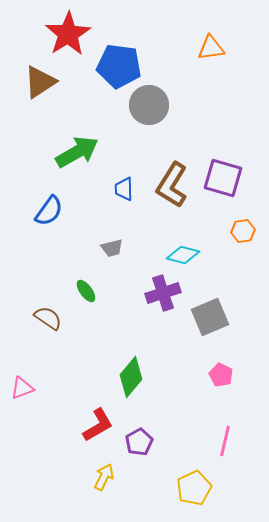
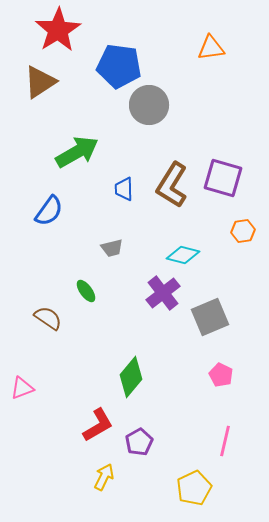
red star: moved 10 px left, 4 px up
purple cross: rotated 20 degrees counterclockwise
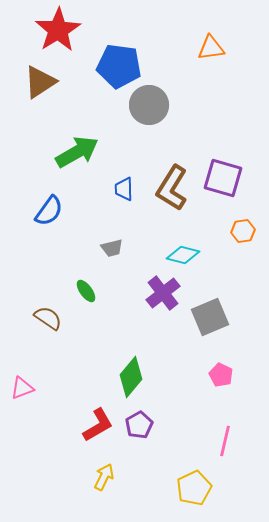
brown L-shape: moved 3 px down
purple pentagon: moved 17 px up
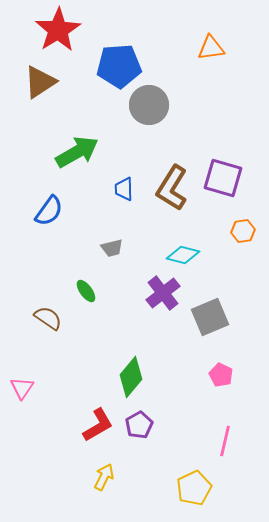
blue pentagon: rotated 12 degrees counterclockwise
pink triangle: rotated 35 degrees counterclockwise
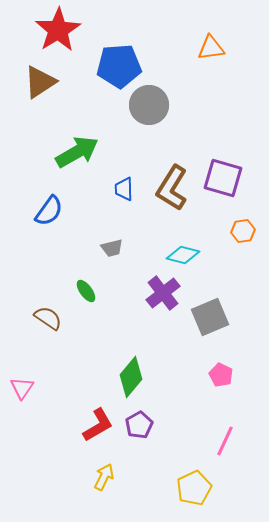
pink line: rotated 12 degrees clockwise
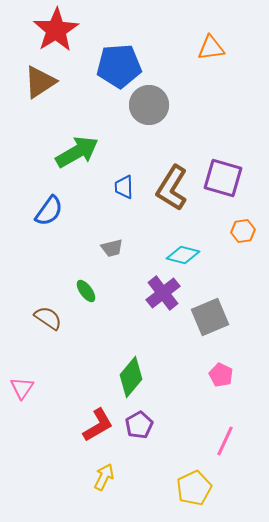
red star: moved 2 px left
blue trapezoid: moved 2 px up
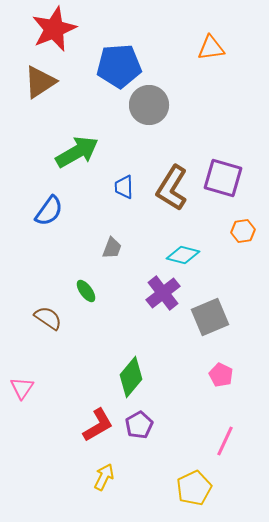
red star: moved 2 px left, 1 px up; rotated 9 degrees clockwise
gray trapezoid: rotated 55 degrees counterclockwise
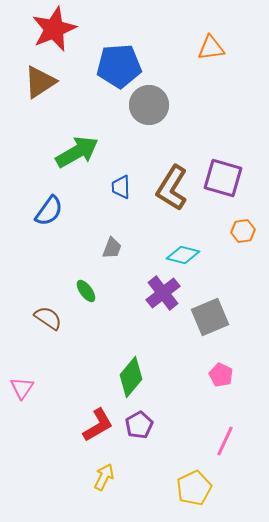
blue trapezoid: moved 3 px left
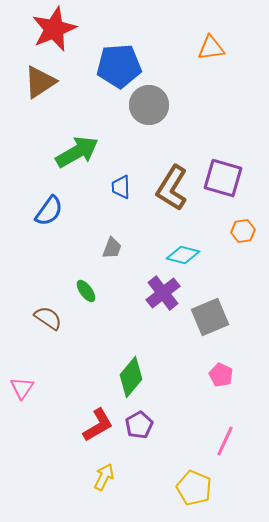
yellow pentagon: rotated 24 degrees counterclockwise
